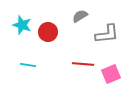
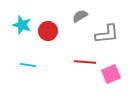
red circle: moved 1 px up
red line: moved 2 px right, 2 px up
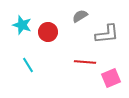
red circle: moved 1 px down
cyan line: rotated 49 degrees clockwise
pink square: moved 4 px down
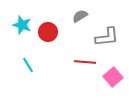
gray L-shape: moved 3 px down
pink square: moved 2 px right, 1 px up; rotated 18 degrees counterclockwise
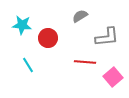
cyan star: rotated 12 degrees counterclockwise
red circle: moved 6 px down
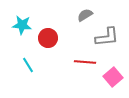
gray semicircle: moved 5 px right, 1 px up
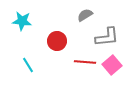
cyan star: moved 4 px up
red circle: moved 9 px right, 3 px down
pink square: moved 1 px left, 12 px up
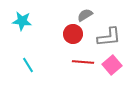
gray L-shape: moved 2 px right
red circle: moved 16 px right, 7 px up
red line: moved 2 px left
